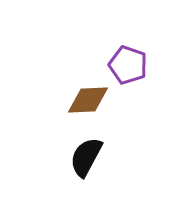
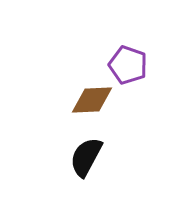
brown diamond: moved 4 px right
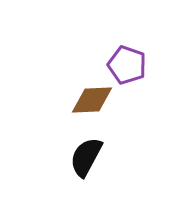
purple pentagon: moved 1 px left
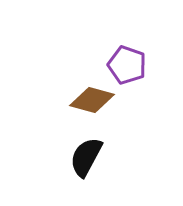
brown diamond: rotated 18 degrees clockwise
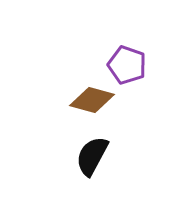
black semicircle: moved 6 px right, 1 px up
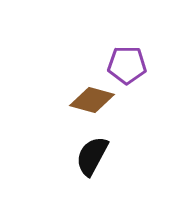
purple pentagon: rotated 18 degrees counterclockwise
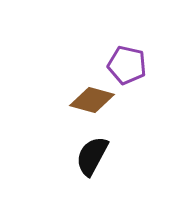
purple pentagon: rotated 12 degrees clockwise
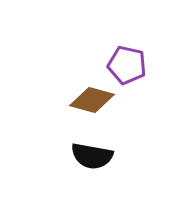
black semicircle: rotated 108 degrees counterclockwise
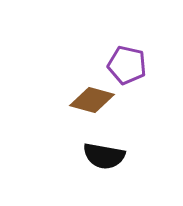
black semicircle: moved 12 px right
